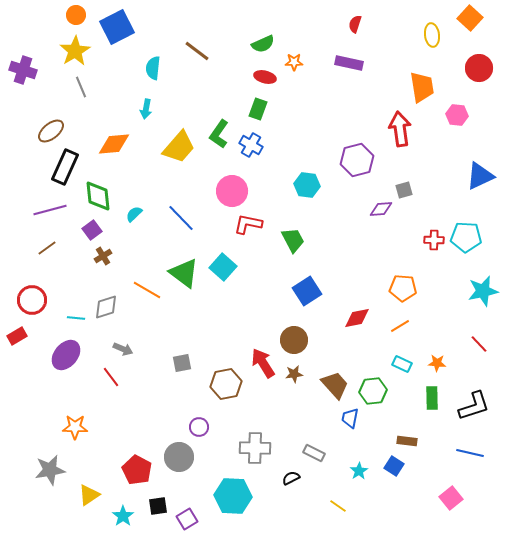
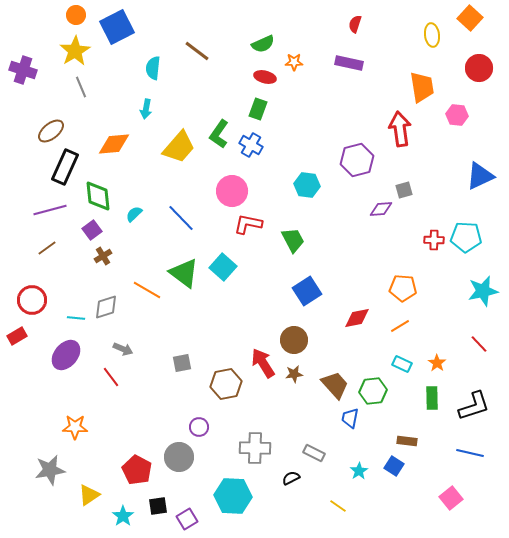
orange star at (437, 363): rotated 30 degrees clockwise
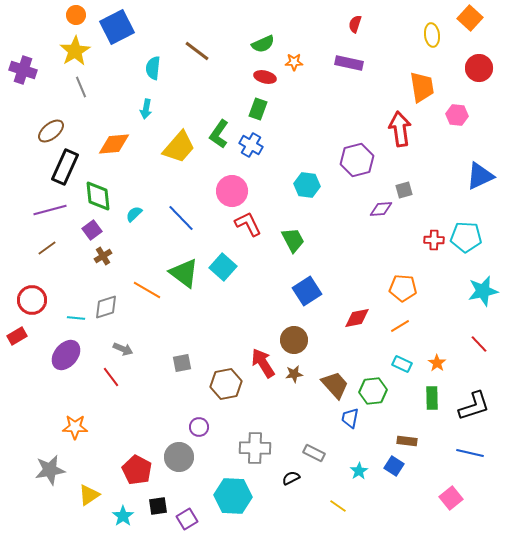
red L-shape at (248, 224): rotated 52 degrees clockwise
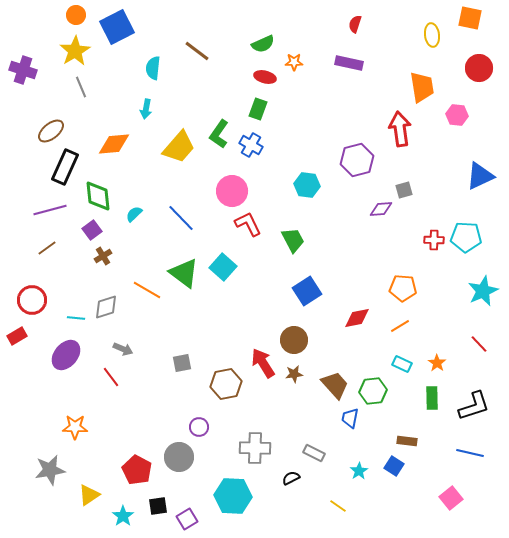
orange square at (470, 18): rotated 30 degrees counterclockwise
cyan star at (483, 291): rotated 12 degrees counterclockwise
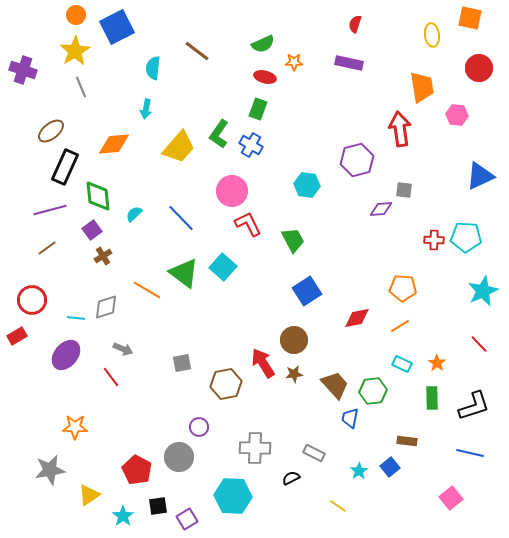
gray square at (404, 190): rotated 24 degrees clockwise
blue square at (394, 466): moved 4 px left, 1 px down; rotated 18 degrees clockwise
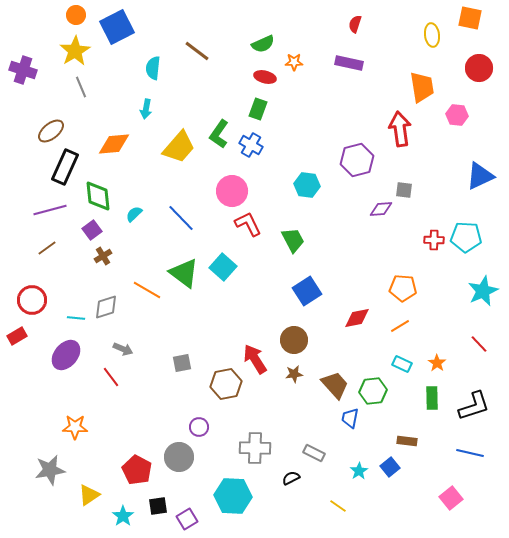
red arrow at (263, 363): moved 8 px left, 4 px up
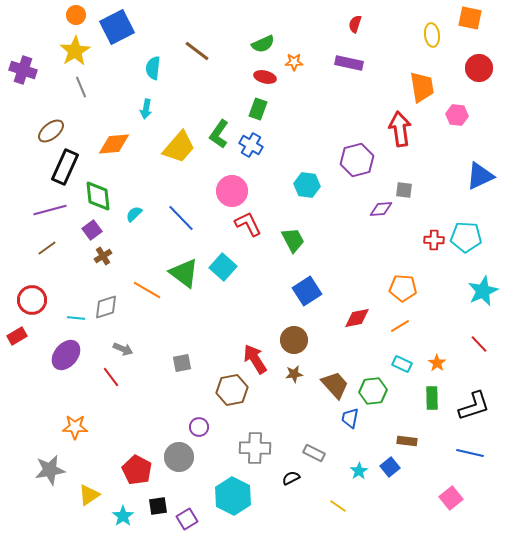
brown hexagon at (226, 384): moved 6 px right, 6 px down
cyan hexagon at (233, 496): rotated 24 degrees clockwise
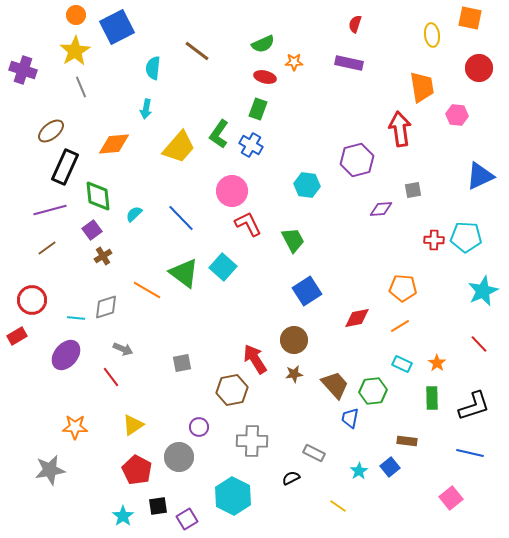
gray square at (404, 190): moved 9 px right; rotated 18 degrees counterclockwise
gray cross at (255, 448): moved 3 px left, 7 px up
yellow triangle at (89, 495): moved 44 px right, 70 px up
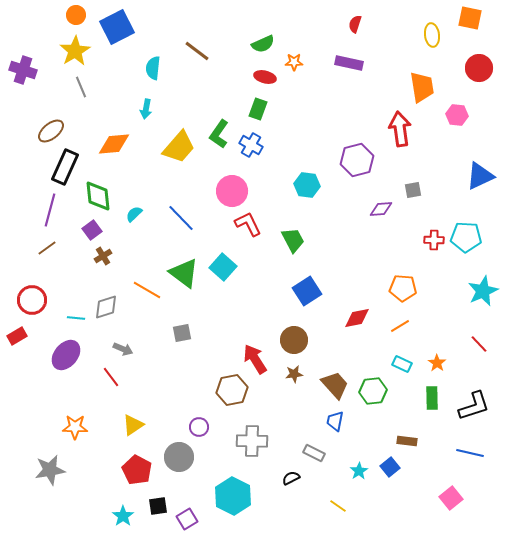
purple line at (50, 210): rotated 60 degrees counterclockwise
gray square at (182, 363): moved 30 px up
blue trapezoid at (350, 418): moved 15 px left, 3 px down
